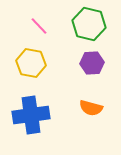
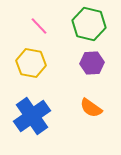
orange semicircle: rotated 20 degrees clockwise
blue cross: moved 1 px right, 1 px down; rotated 27 degrees counterclockwise
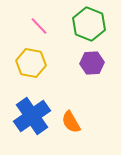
green hexagon: rotated 8 degrees clockwise
orange semicircle: moved 20 px left, 14 px down; rotated 25 degrees clockwise
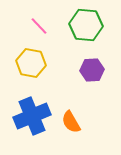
green hexagon: moved 3 px left, 1 px down; rotated 16 degrees counterclockwise
purple hexagon: moved 7 px down
blue cross: rotated 12 degrees clockwise
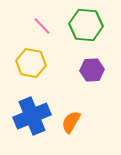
pink line: moved 3 px right
orange semicircle: rotated 60 degrees clockwise
